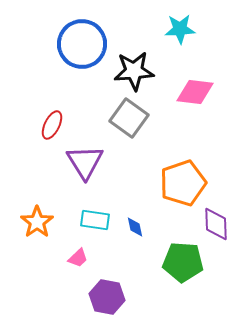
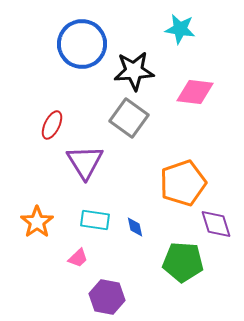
cyan star: rotated 12 degrees clockwise
purple diamond: rotated 16 degrees counterclockwise
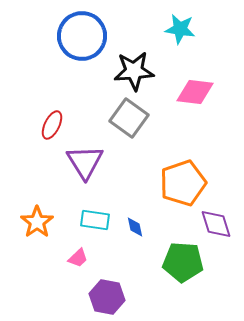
blue circle: moved 8 px up
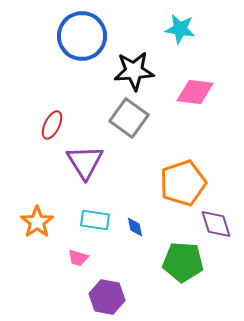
pink trapezoid: rotated 60 degrees clockwise
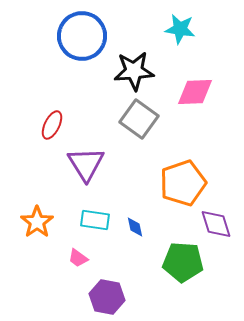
pink diamond: rotated 9 degrees counterclockwise
gray square: moved 10 px right, 1 px down
purple triangle: moved 1 px right, 2 px down
pink trapezoid: rotated 20 degrees clockwise
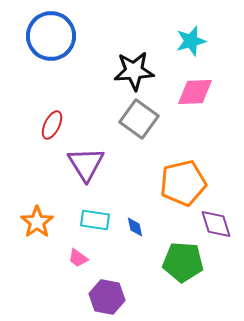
cyan star: moved 11 px right, 12 px down; rotated 24 degrees counterclockwise
blue circle: moved 31 px left
orange pentagon: rotated 6 degrees clockwise
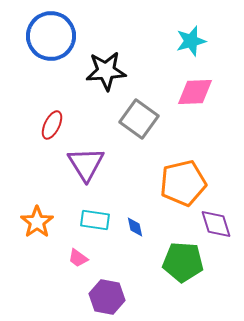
black star: moved 28 px left
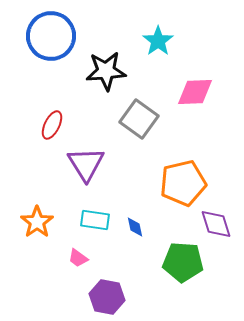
cyan star: moved 33 px left; rotated 20 degrees counterclockwise
